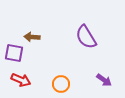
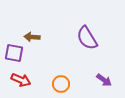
purple semicircle: moved 1 px right, 1 px down
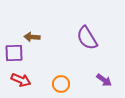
purple square: rotated 12 degrees counterclockwise
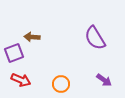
purple semicircle: moved 8 px right
purple square: rotated 18 degrees counterclockwise
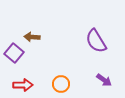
purple semicircle: moved 1 px right, 3 px down
purple square: rotated 30 degrees counterclockwise
red arrow: moved 2 px right, 5 px down; rotated 24 degrees counterclockwise
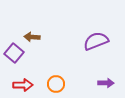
purple semicircle: rotated 100 degrees clockwise
purple arrow: moved 2 px right, 3 px down; rotated 35 degrees counterclockwise
orange circle: moved 5 px left
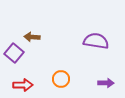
purple semicircle: rotated 30 degrees clockwise
orange circle: moved 5 px right, 5 px up
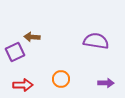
purple square: moved 1 px right, 1 px up; rotated 24 degrees clockwise
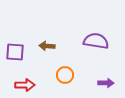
brown arrow: moved 15 px right, 9 px down
purple square: rotated 30 degrees clockwise
orange circle: moved 4 px right, 4 px up
red arrow: moved 2 px right
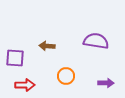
purple square: moved 6 px down
orange circle: moved 1 px right, 1 px down
